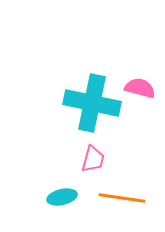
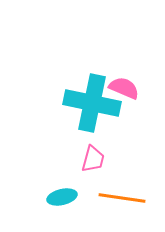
pink semicircle: moved 16 px left; rotated 8 degrees clockwise
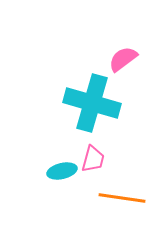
pink semicircle: moved 1 px left, 29 px up; rotated 60 degrees counterclockwise
cyan cross: rotated 4 degrees clockwise
cyan ellipse: moved 26 px up
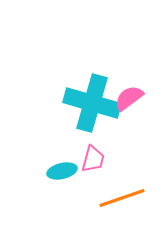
pink semicircle: moved 6 px right, 39 px down
orange line: rotated 27 degrees counterclockwise
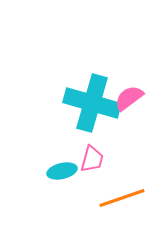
pink trapezoid: moved 1 px left
